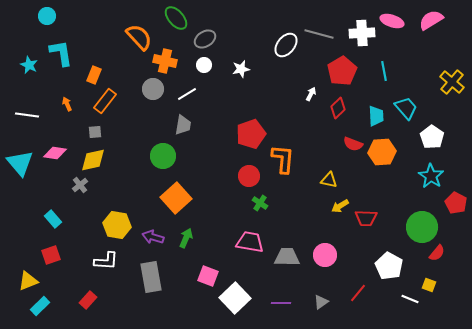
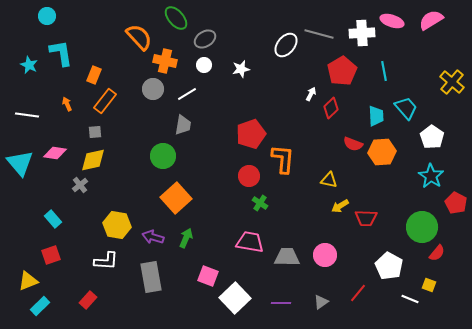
red diamond at (338, 108): moved 7 px left
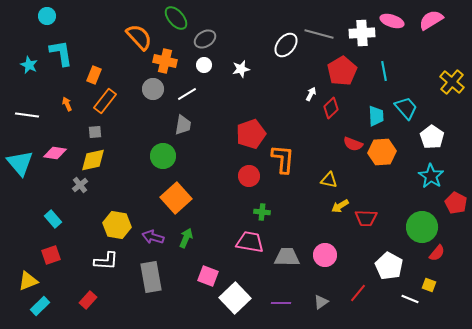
green cross at (260, 203): moved 2 px right, 9 px down; rotated 28 degrees counterclockwise
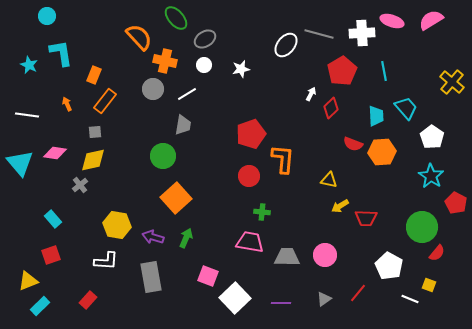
gray triangle at (321, 302): moved 3 px right, 3 px up
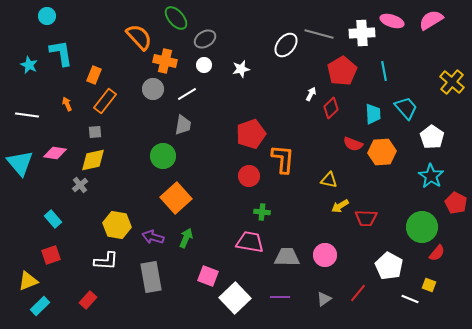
cyan trapezoid at (376, 116): moved 3 px left, 2 px up
purple line at (281, 303): moved 1 px left, 6 px up
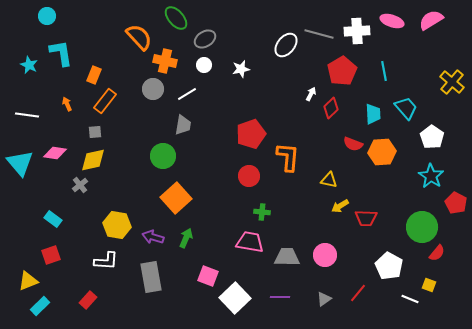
white cross at (362, 33): moved 5 px left, 2 px up
orange L-shape at (283, 159): moved 5 px right, 2 px up
cyan rectangle at (53, 219): rotated 12 degrees counterclockwise
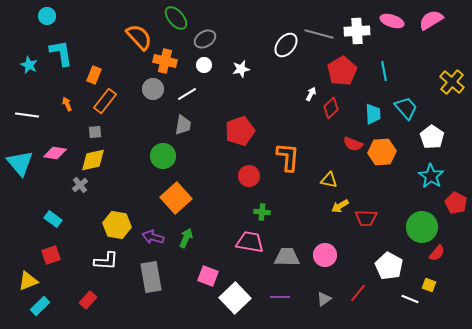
red pentagon at (251, 134): moved 11 px left, 3 px up
